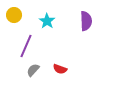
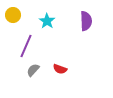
yellow circle: moved 1 px left
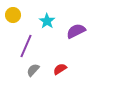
purple semicircle: moved 10 px left, 10 px down; rotated 114 degrees counterclockwise
red semicircle: rotated 128 degrees clockwise
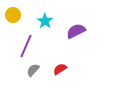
cyan star: moved 2 px left
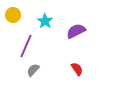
red semicircle: moved 17 px right; rotated 88 degrees clockwise
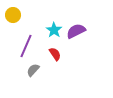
cyan star: moved 9 px right, 9 px down
red semicircle: moved 22 px left, 15 px up
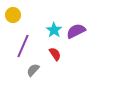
purple line: moved 3 px left
